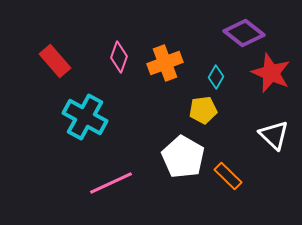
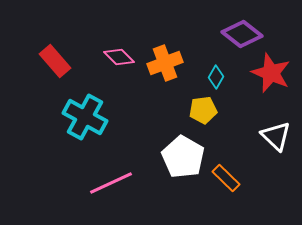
purple diamond: moved 2 px left, 1 px down
pink diamond: rotated 64 degrees counterclockwise
white triangle: moved 2 px right, 1 px down
orange rectangle: moved 2 px left, 2 px down
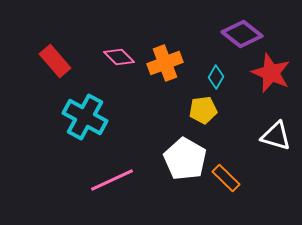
white triangle: rotated 28 degrees counterclockwise
white pentagon: moved 2 px right, 2 px down
pink line: moved 1 px right, 3 px up
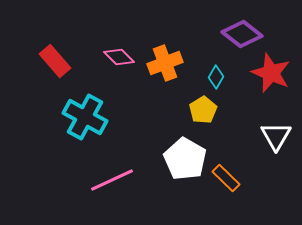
yellow pentagon: rotated 24 degrees counterclockwise
white triangle: rotated 44 degrees clockwise
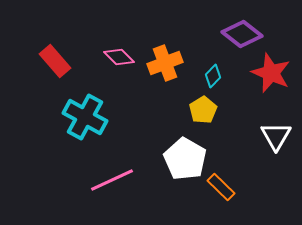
cyan diamond: moved 3 px left, 1 px up; rotated 15 degrees clockwise
orange rectangle: moved 5 px left, 9 px down
